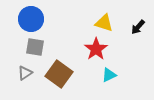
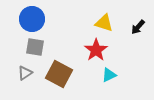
blue circle: moved 1 px right
red star: moved 1 px down
brown square: rotated 8 degrees counterclockwise
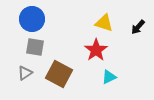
cyan triangle: moved 2 px down
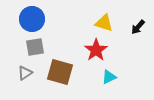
gray square: rotated 18 degrees counterclockwise
brown square: moved 1 px right, 2 px up; rotated 12 degrees counterclockwise
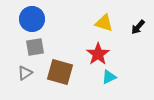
red star: moved 2 px right, 4 px down
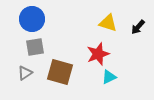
yellow triangle: moved 4 px right
red star: rotated 15 degrees clockwise
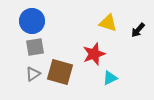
blue circle: moved 2 px down
black arrow: moved 3 px down
red star: moved 4 px left
gray triangle: moved 8 px right, 1 px down
cyan triangle: moved 1 px right, 1 px down
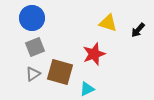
blue circle: moved 3 px up
gray square: rotated 12 degrees counterclockwise
cyan triangle: moved 23 px left, 11 px down
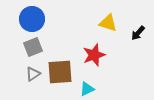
blue circle: moved 1 px down
black arrow: moved 3 px down
gray square: moved 2 px left
red star: moved 1 px down
brown square: rotated 20 degrees counterclockwise
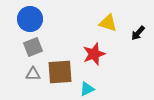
blue circle: moved 2 px left
red star: moved 1 px up
gray triangle: rotated 35 degrees clockwise
